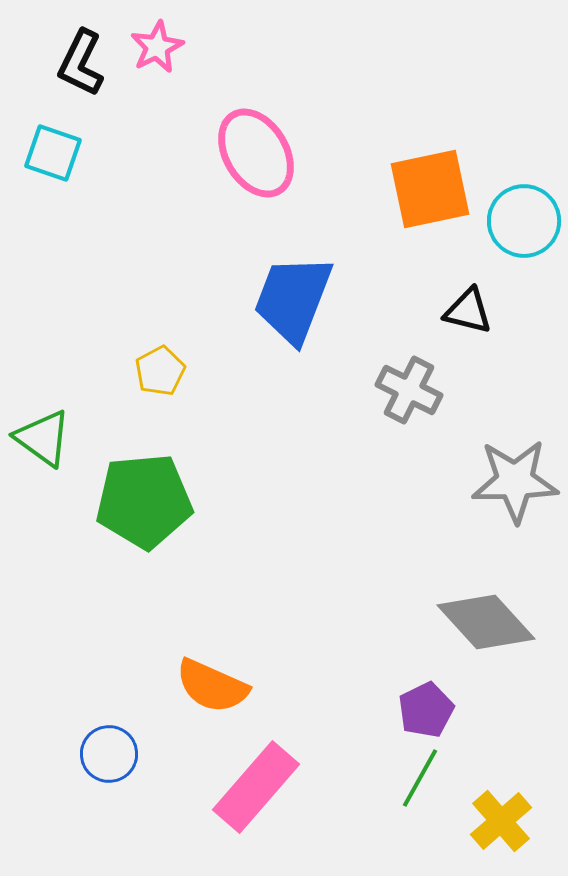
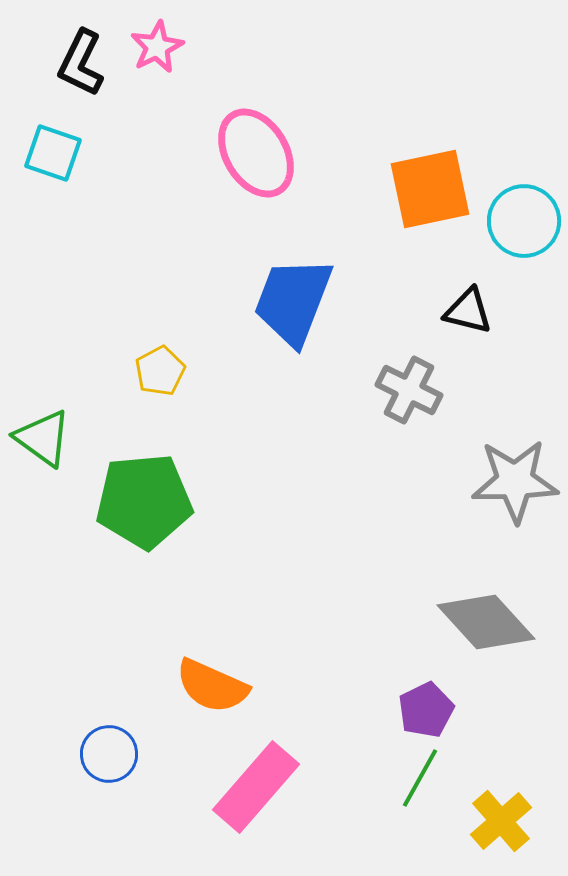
blue trapezoid: moved 2 px down
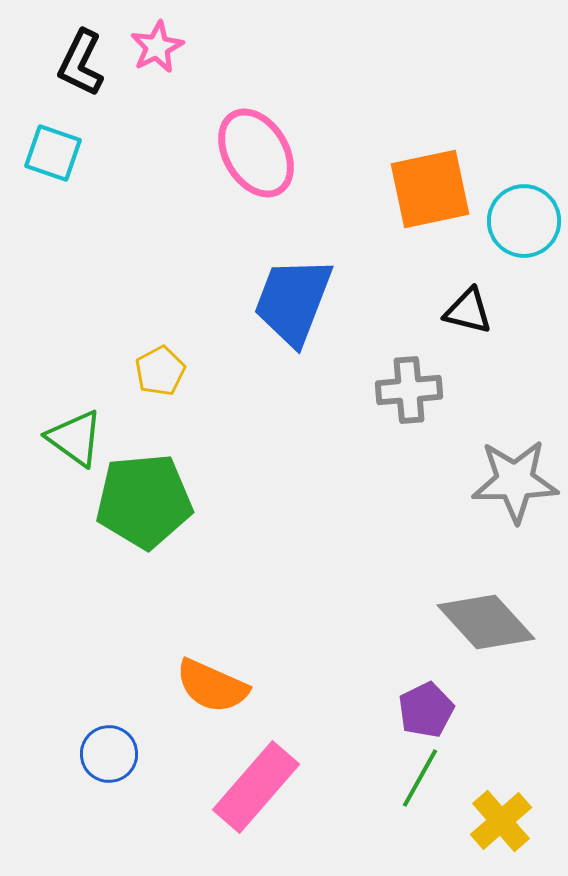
gray cross: rotated 32 degrees counterclockwise
green triangle: moved 32 px right
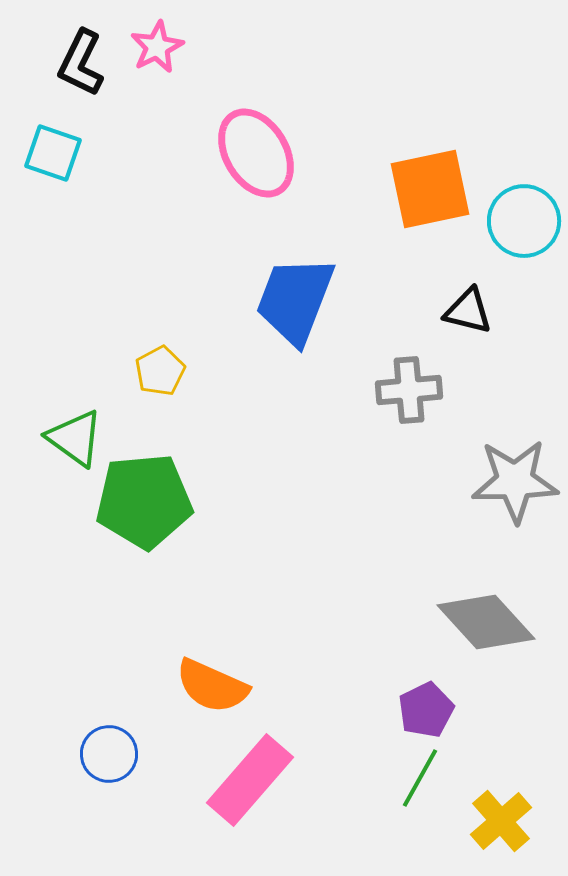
blue trapezoid: moved 2 px right, 1 px up
pink rectangle: moved 6 px left, 7 px up
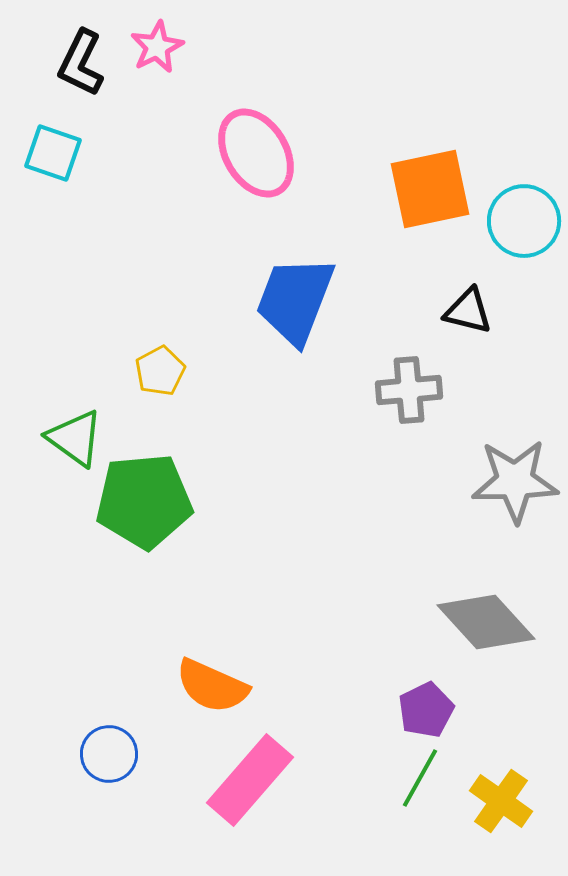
yellow cross: moved 20 px up; rotated 14 degrees counterclockwise
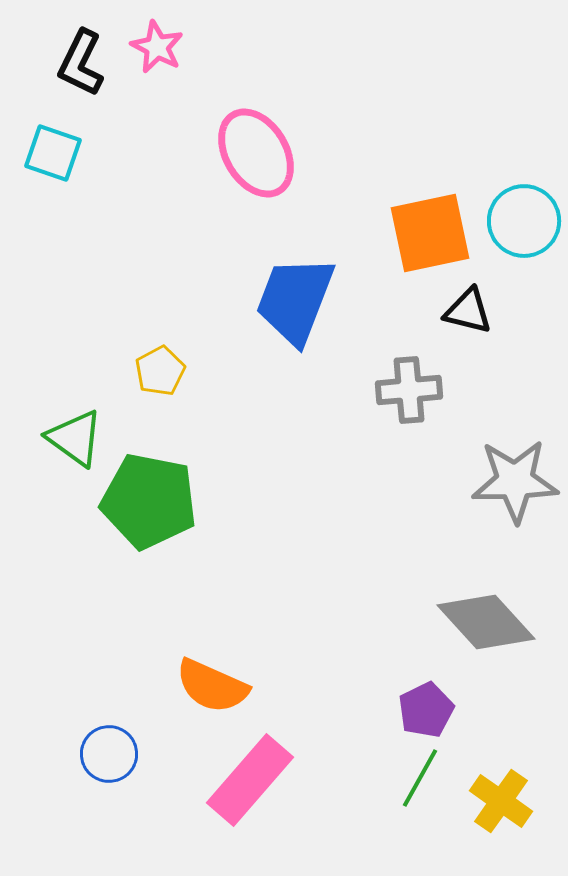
pink star: rotated 18 degrees counterclockwise
orange square: moved 44 px down
green pentagon: moved 5 px right; rotated 16 degrees clockwise
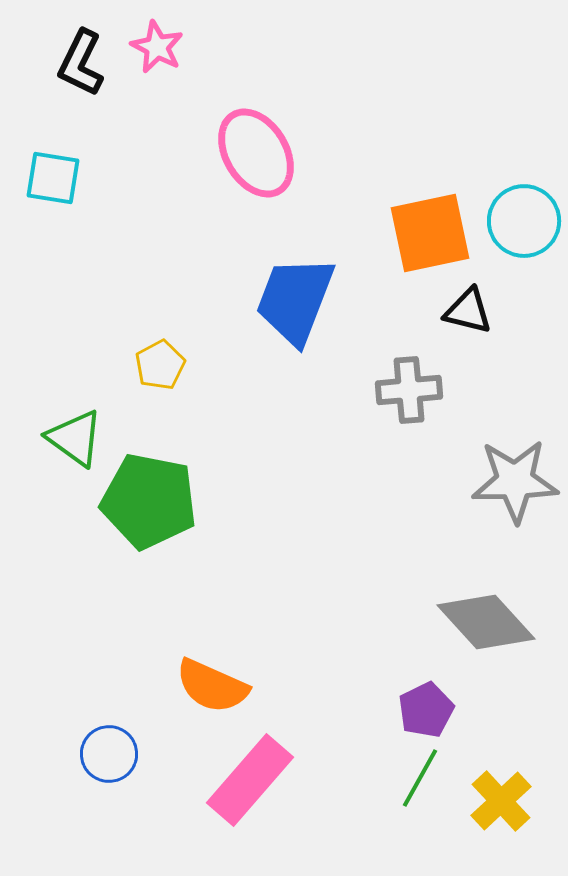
cyan square: moved 25 px down; rotated 10 degrees counterclockwise
yellow pentagon: moved 6 px up
yellow cross: rotated 12 degrees clockwise
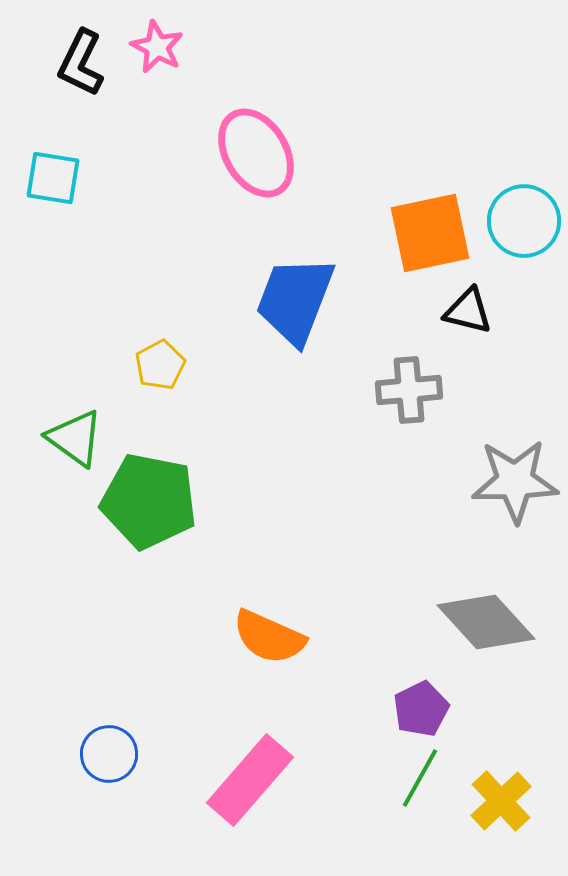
orange semicircle: moved 57 px right, 49 px up
purple pentagon: moved 5 px left, 1 px up
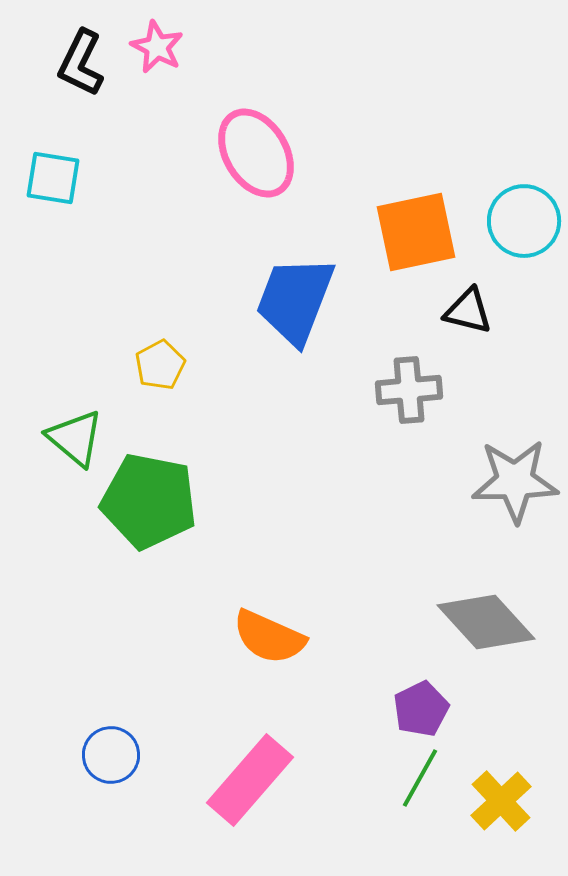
orange square: moved 14 px left, 1 px up
green triangle: rotated 4 degrees clockwise
blue circle: moved 2 px right, 1 px down
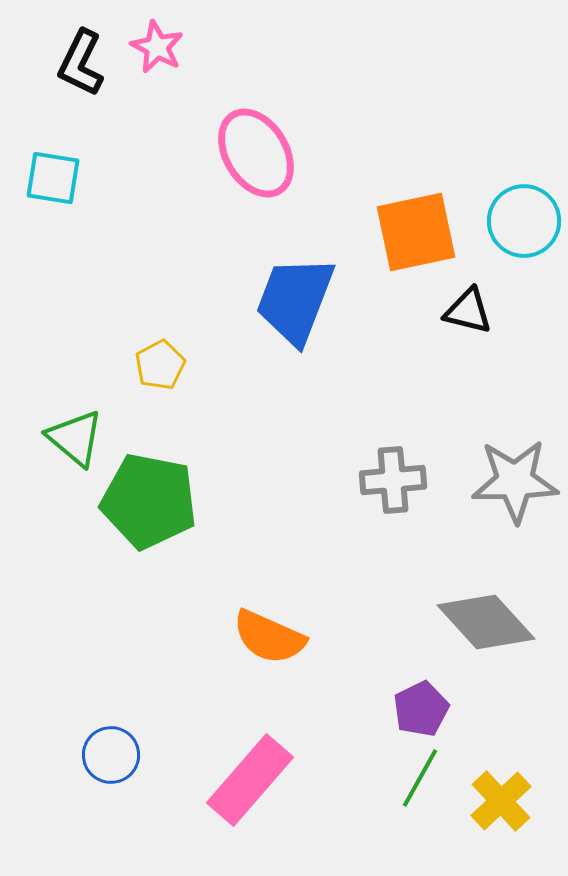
gray cross: moved 16 px left, 90 px down
